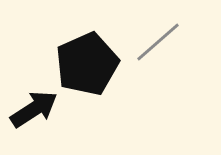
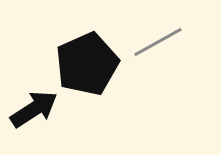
gray line: rotated 12 degrees clockwise
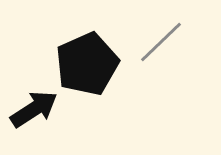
gray line: moved 3 px right; rotated 15 degrees counterclockwise
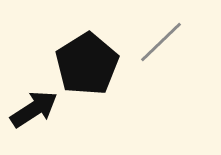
black pentagon: rotated 8 degrees counterclockwise
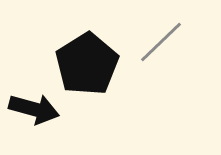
black arrow: rotated 48 degrees clockwise
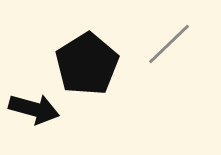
gray line: moved 8 px right, 2 px down
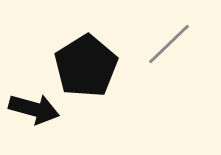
black pentagon: moved 1 px left, 2 px down
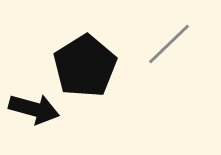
black pentagon: moved 1 px left
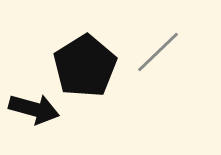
gray line: moved 11 px left, 8 px down
